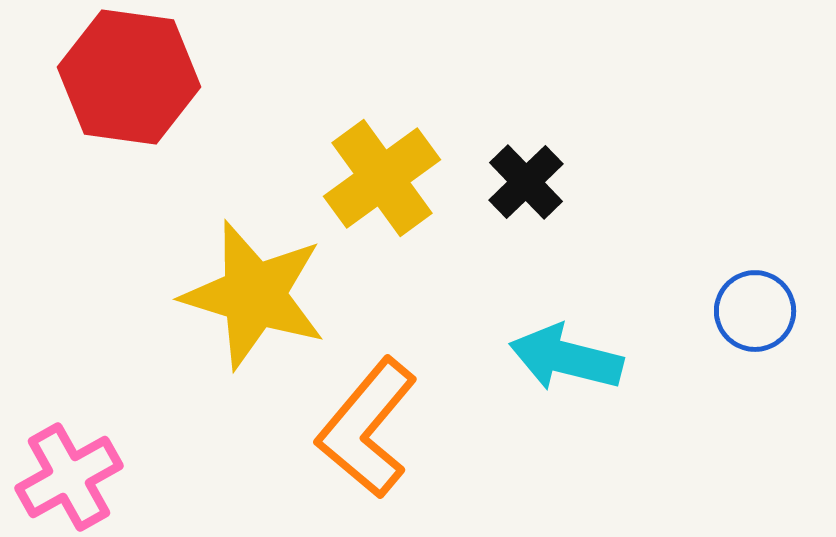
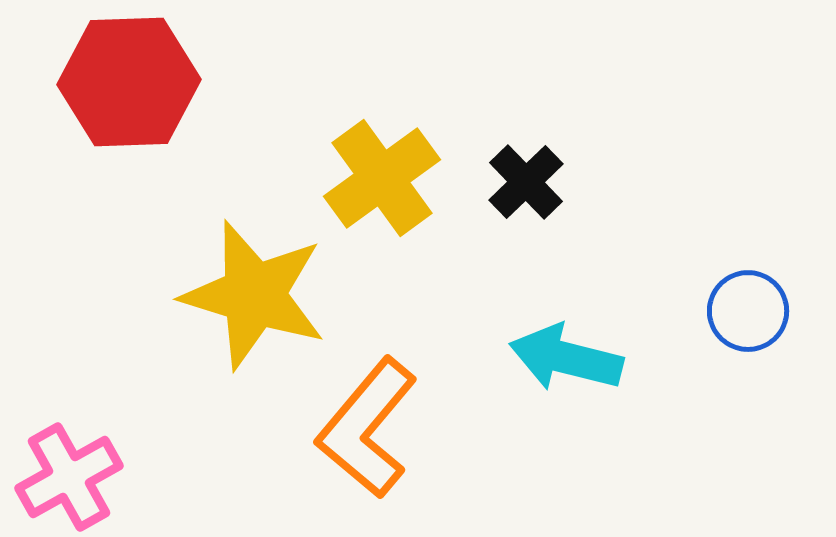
red hexagon: moved 5 px down; rotated 10 degrees counterclockwise
blue circle: moved 7 px left
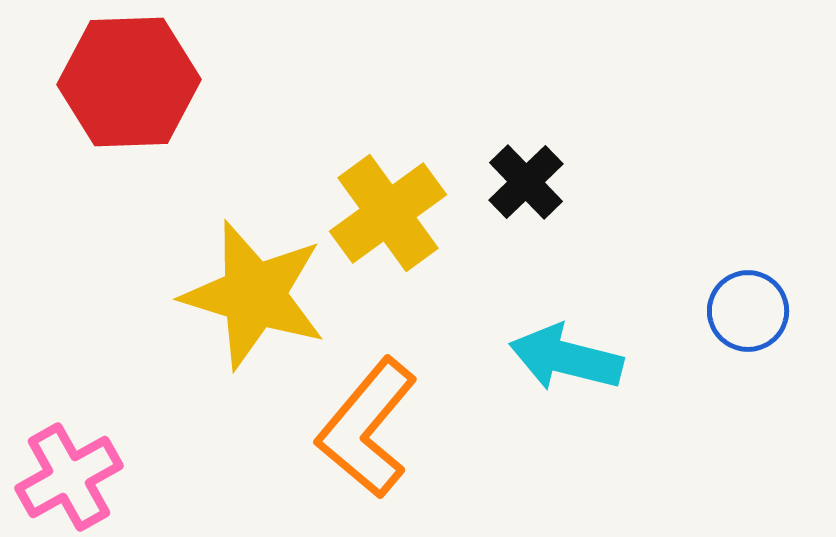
yellow cross: moved 6 px right, 35 px down
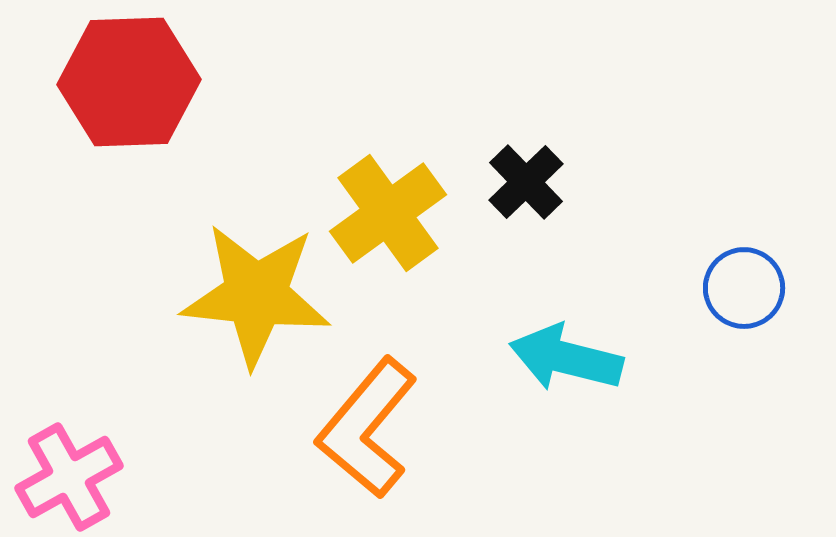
yellow star: moved 2 px right; rotated 11 degrees counterclockwise
blue circle: moved 4 px left, 23 px up
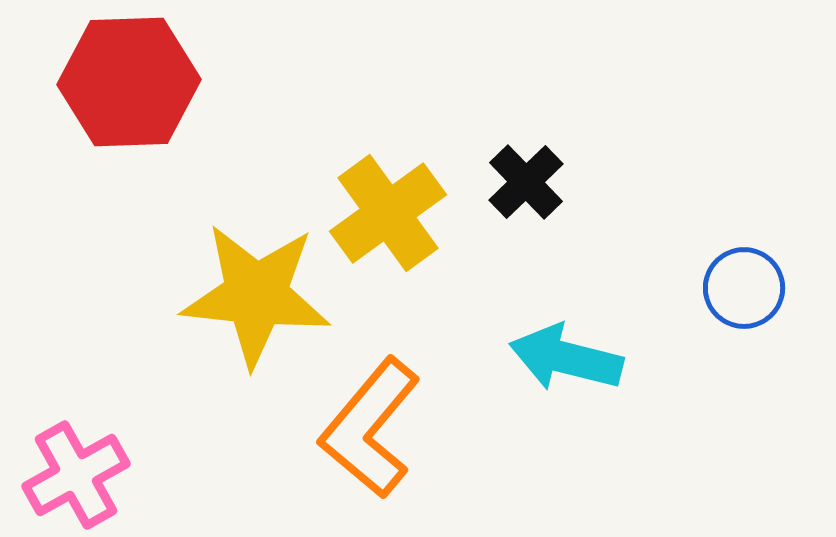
orange L-shape: moved 3 px right
pink cross: moved 7 px right, 2 px up
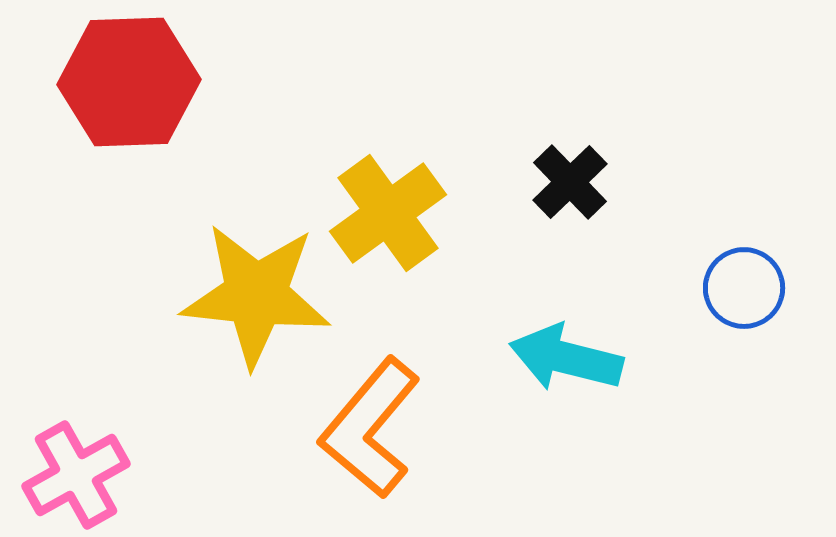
black cross: moved 44 px right
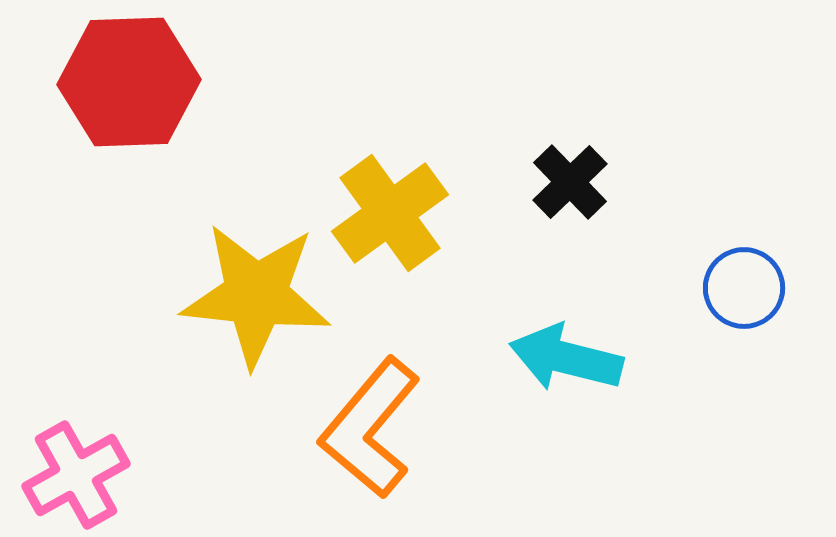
yellow cross: moved 2 px right
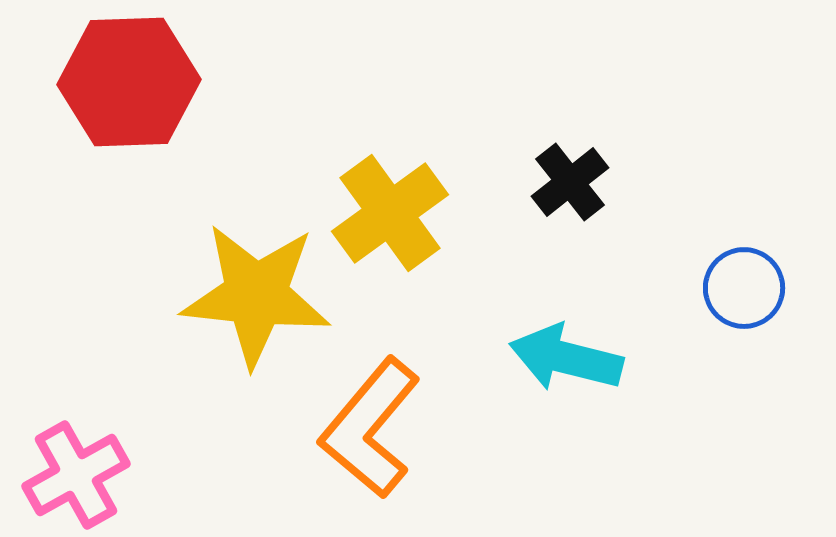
black cross: rotated 6 degrees clockwise
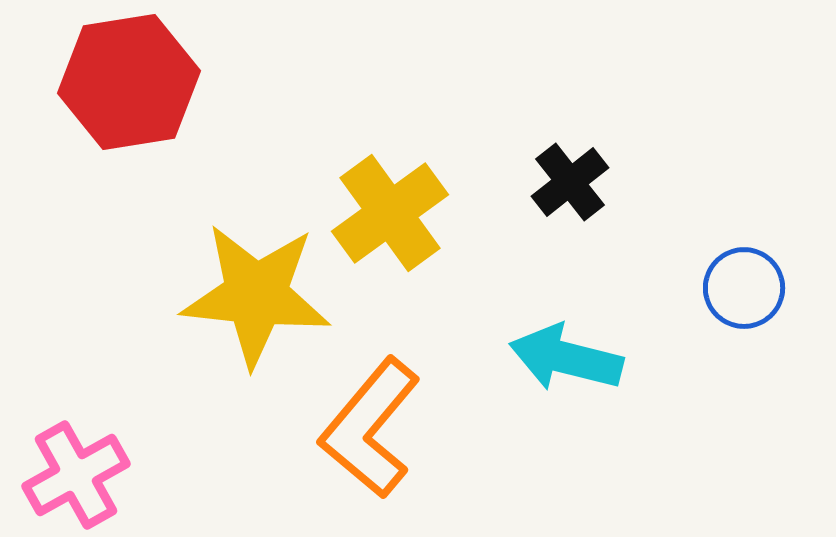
red hexagon: rotated 7 degrees counterclockwise
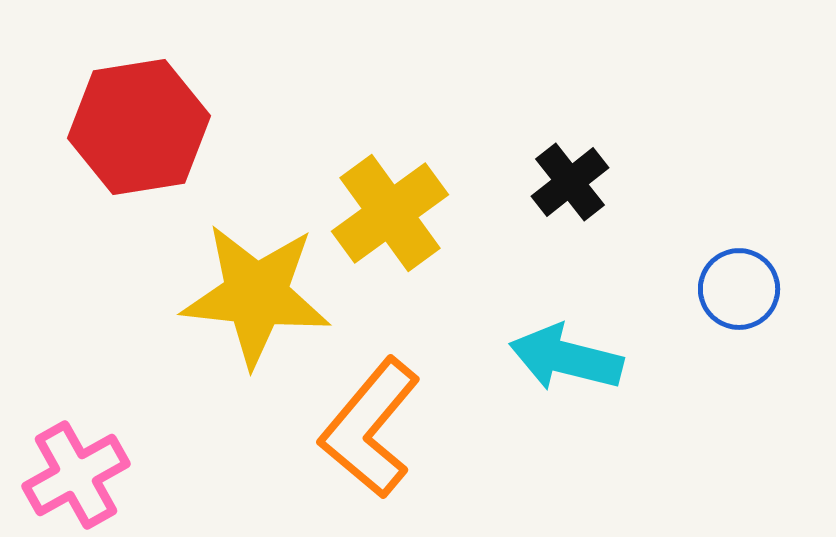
red hexagon: moved 10 px right, 45 px down
blue circle: moved 5 px left, 1 px down
